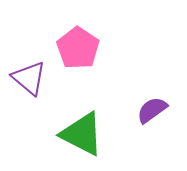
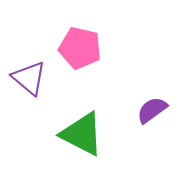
pink pentagon: moved 2 px right; rotated 21 degrees counterclockwise
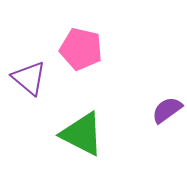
pink pentagon: moved 1 px right, 1 px down
purple semicircle: moved 15 px right
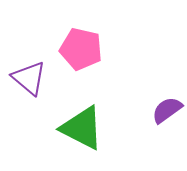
green triangle: moved 6 px up
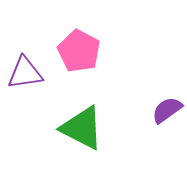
pink pentagon: moved 2 px left, 2 px down; rotated 15 degrees clockwise
purple triangle: moved 4 px left, 5 px up; rotated 48 degrees counterclockwise
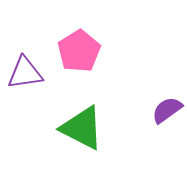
pink pentagon: rotated 12 degrees clockwise
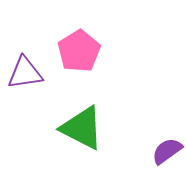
purple semicircle: moved 41 px down
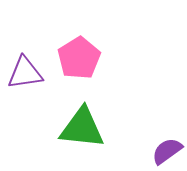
pink pentagon: moved 7 px down
green triangle: rotated 21 degrees counterclockwise
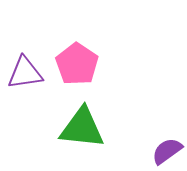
pink pentagon: moved 2 px left, 6 px down; rotated 6 degrees counterclockwise
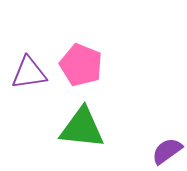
pink pentagon: moved 4 px right, 1 px down; rotated 12 degrees counterclockwise
purple triangle: moved 4 px right
